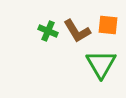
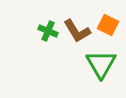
orange square: rotated 20 degrees clockwise
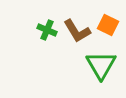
green cross: moved 1 px left, 1 px up
green triangle: moved 1 px down
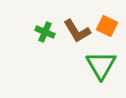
orange square: moved 1 px left, 1 px down
green cross: moved 2 px left, 2 px down
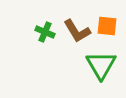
orange square: rotated 20 degrees counterclockwise
